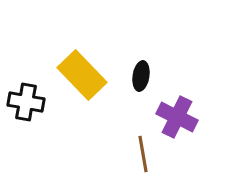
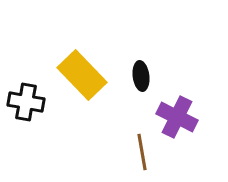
black ellipse: rotated 16 degrees counterclockwise
brown line: moved 1 px left, 2 px up
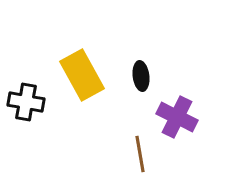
yellow rectangle: rotated 15 degrees clockwise
brown line: moved 2 px left, 2 px down
